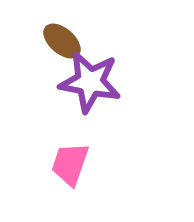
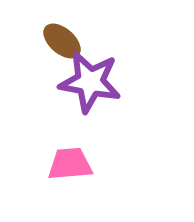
pink trapezoid: rotated 66 degrees clockwise
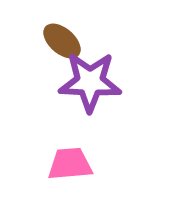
purple star: rotated 8 degrees counterclockwise
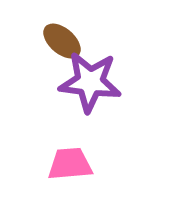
purple star: rotated 4 degrees clockwise
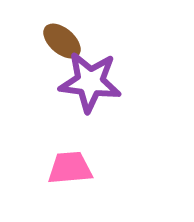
pink trapezoid: moved 4 px down
